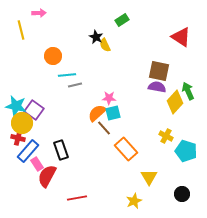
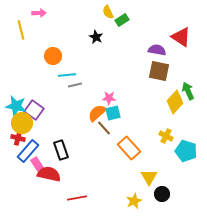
yellow semicircle: moved 3 px right, 33 px up
purple semicircle: moved 37 px up
orange rectangle: moved 3 px right, 1 px up
red semicircle: moved 2 px right, 2 px up; rotated 75 degrees clockwise
black circle: moved 20 px left
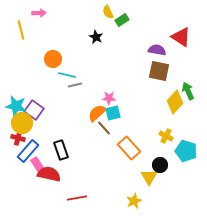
orange circle: moved 3 px down
cyan line: rotated 18 degrees clockwise
black circle: moved 2 px left, 29 px up
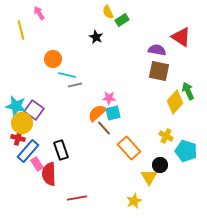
pink arrow: rotated 120 degrees counterclockwise
red semicircle: rotated 105 degrees counterclockwise
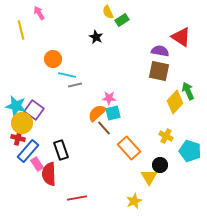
purple semicircle: moved 3 px right, 1 px down
cyan pentagon: moved 4 px right
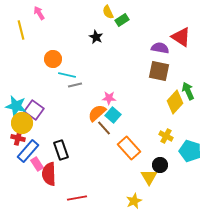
purple semicircle: moved 3 px up
cyan square: moved 2 px down; rotated 35 degrees counterclockwise
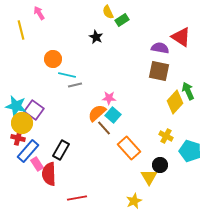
black rectangle: rotated 48 degrees clockwise
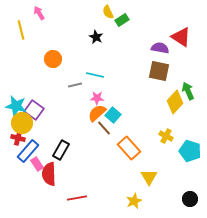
cyan line: moved 28 px right
pink star: moved 12 px left
black circle: moved 30 px right, 34 px down
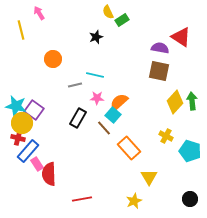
black star: rotated 24 degrees clockwise
green arrow: moved 4 px right, 10 px down; rotated 18 degrees clockwise
orange semicircle: moved 22 px right, 11 px up
black rectangle: moved 17 px right, 32 px up
red line: moved 5 px right, 1 px down
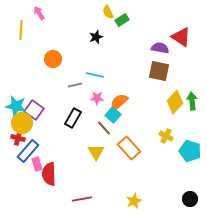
yellow line: rotated 18 degrees clockwise
black rectangle: moved 5 px left
pink rectangle: rotated 16 degrees clockwise
yellow triangle: moved 53 px left, 25 px up
